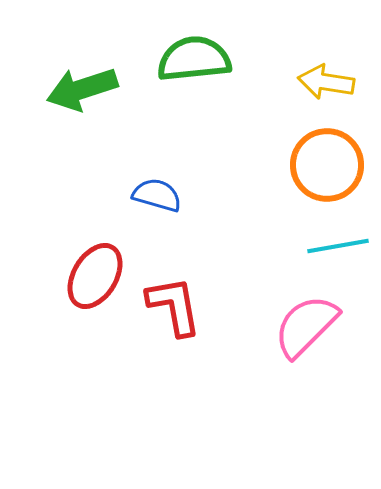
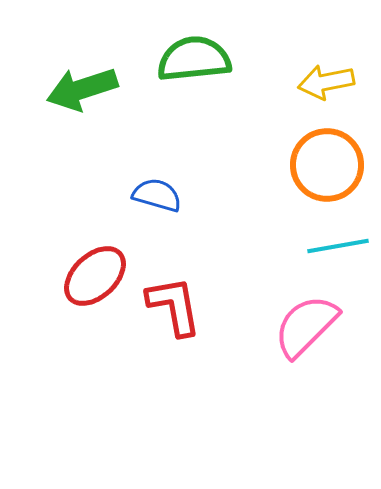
yellow arrow: rotated 20 degrees counterclockwise
red ellipse: rotated 16 degrees clockwise
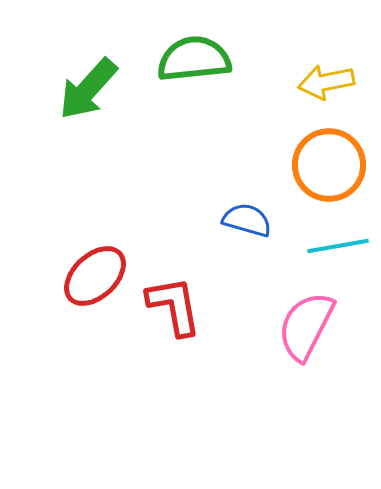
green arrow: moved 6 px right; rotated 30 degrees counterclockwise
orange circle: moved 2 px right
blue semicircle: moved 90 px right, 25 px down
pink semicircle: rotated 18 degrees counterclockwise
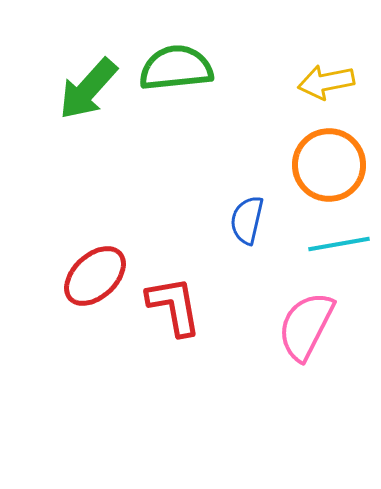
green semicircle: moved 18 px left, 9 px down
blue semicircle: rotated 93 degrees counterclockwise
cyan line: moved 1 px right, 2 px up
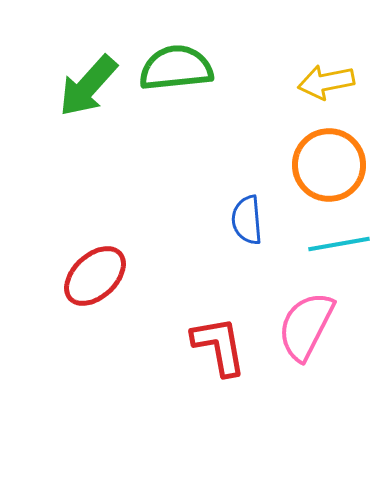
green arrow: moved 3 px up
blue semicircle: rotated 18 degrees counterclockwise
red L-shape: moved 45 px right, 40 px down
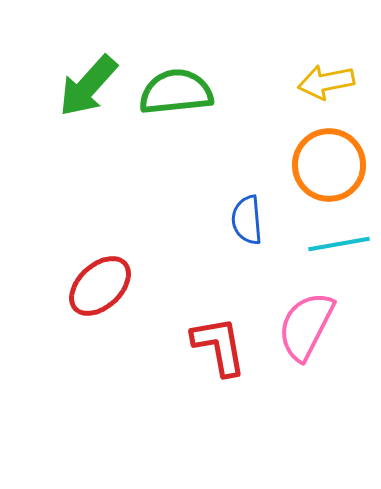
green semicircle: moved 24 px down
red ellipse: moved 5 px right, 10 px down
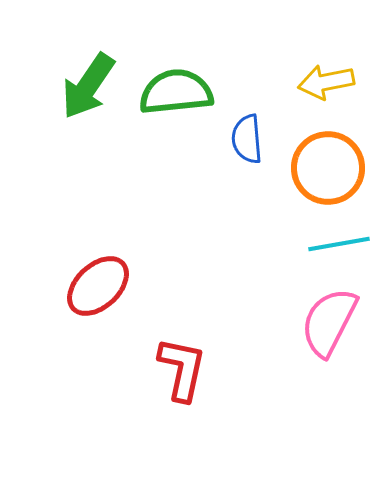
green arrow: rotated 8 degrees counterclockwise
orange circle: moved 1 px left, 3 px down
blue semicircle: moved 81 px up
red ellipse: moved 2 px left
pink semicircle: moved 23 px right, 4 px up
red L-shape: moved 37 px left, 23 px down; rotated 22 degrees clockwise
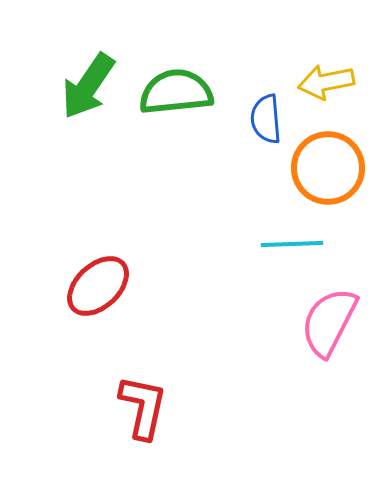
blue semicircle: moved 19 px right, 20 px up
cyan line: moved 47 px left; rotated 8 degrees clockwise
red L-shape: moved 39 px left, 38 px down
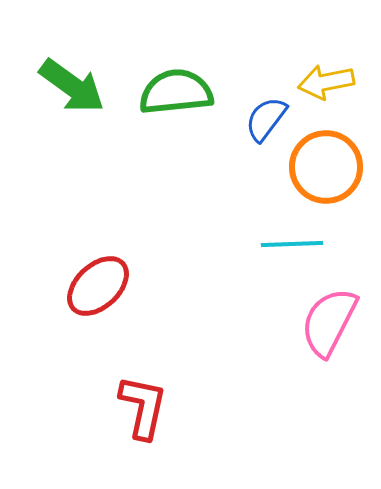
green arrow: moved 16 px left; rotated 88 degrees counterclockwise
blue semicircle: rotated 42 degrees clockwise
orange circle: moved 2 px left, 1 px up
